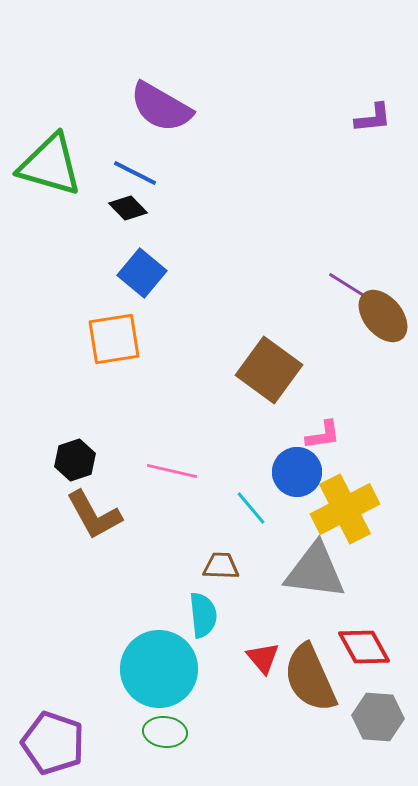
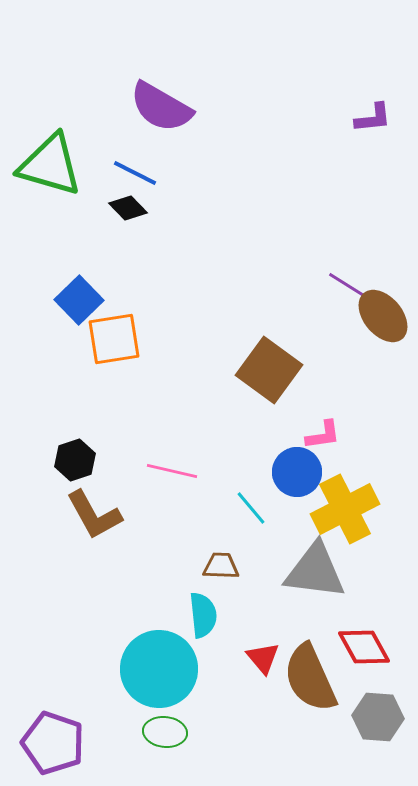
blue square: moved 63 px left, 27 px down; rotated 6 degrees clockwise
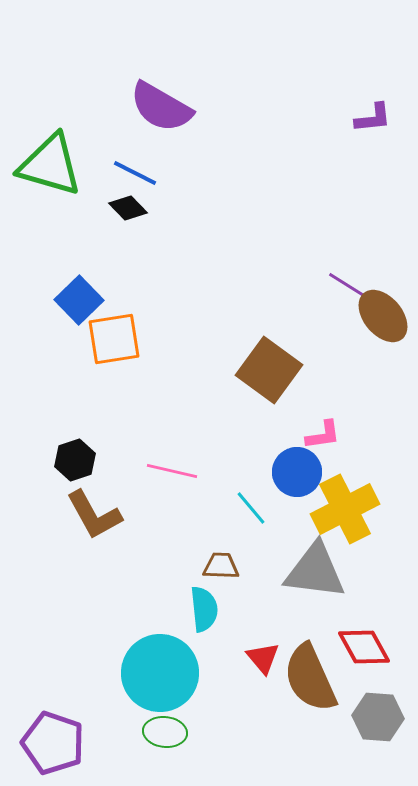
cyan semicircle: moved 1 px right, 6 px up
cyan circle: moved 1 px right, 4 px down
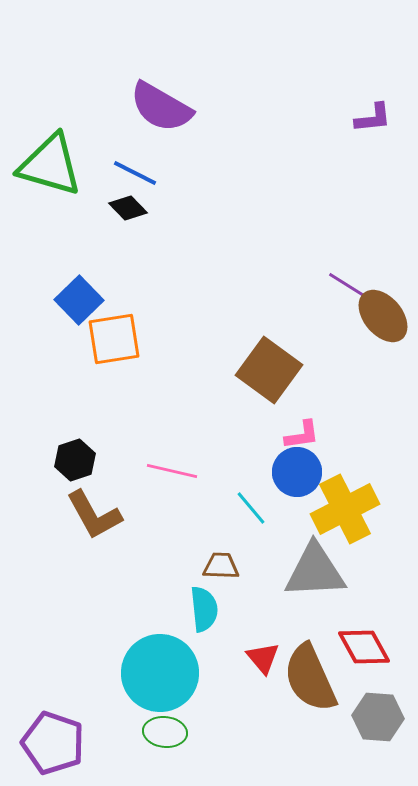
pink L-shape: moved 21 px left
gray triangle: rotated 10 degrees counterclockwise
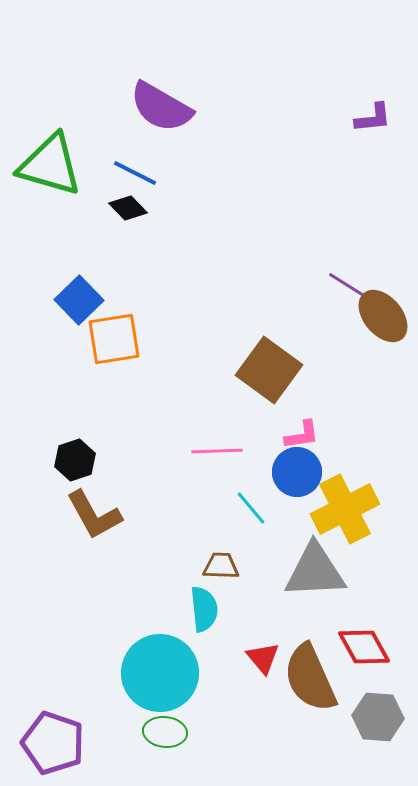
pink line: moved 45 px right, 20 px up; rotated 15 degrees counterclockwise
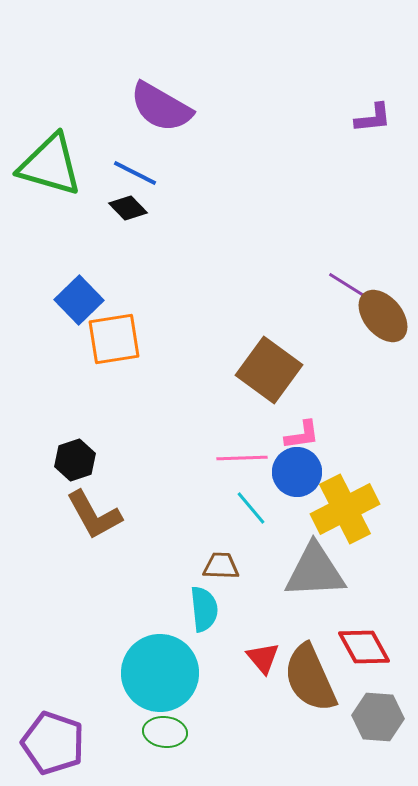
pink line: moved 25 px right, 7 px down
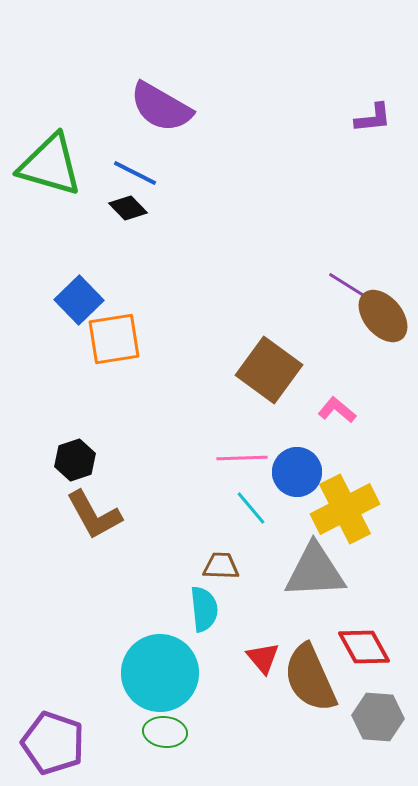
pink L-shape: moved 35 px right, 25 px up; rotated 132 degrees counterclockwise
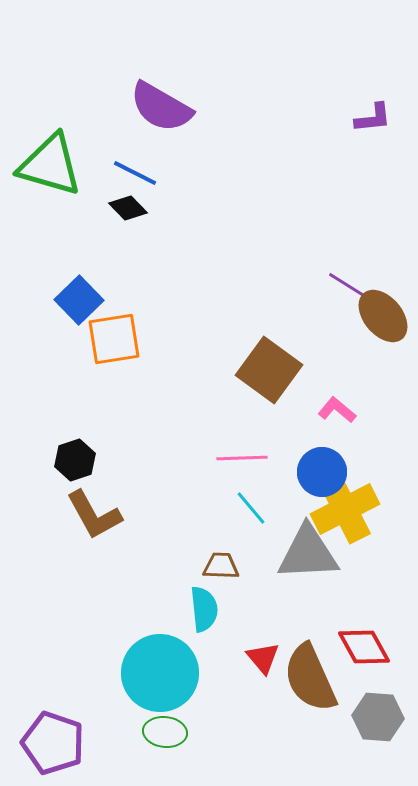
blue circle: moved 25 px right
gray triangle: moved 7 px left, 18 px up
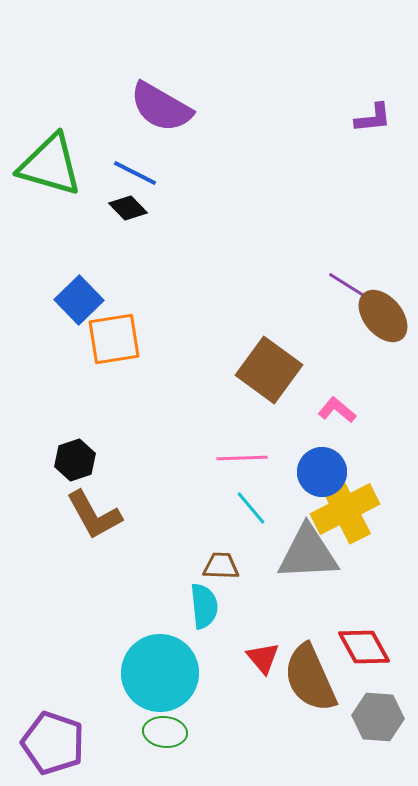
cyan semicircle: moved 3 px up
